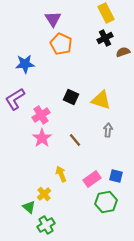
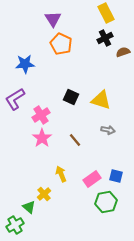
gray arrow: rotated 96 degrees clockwise
green cross: moved 31 px left
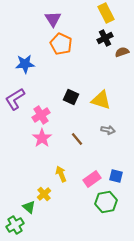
brown semicircle: moved 1 px left
brown line: moved 2 px right, 1 px up
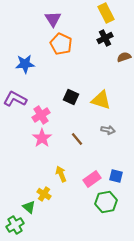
brown semicircle: moved 2 px right, 5 px down
purple L-shape: rotated 60 degrees clockwise
yellow cross: rotated 16 degrees counterclockwise
